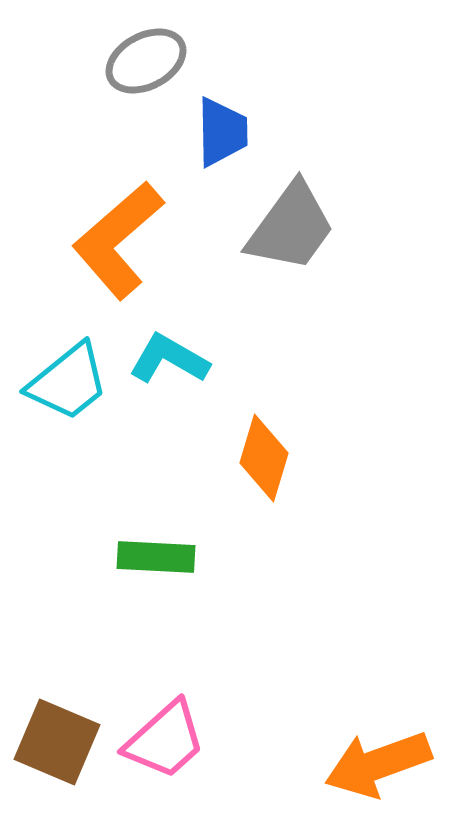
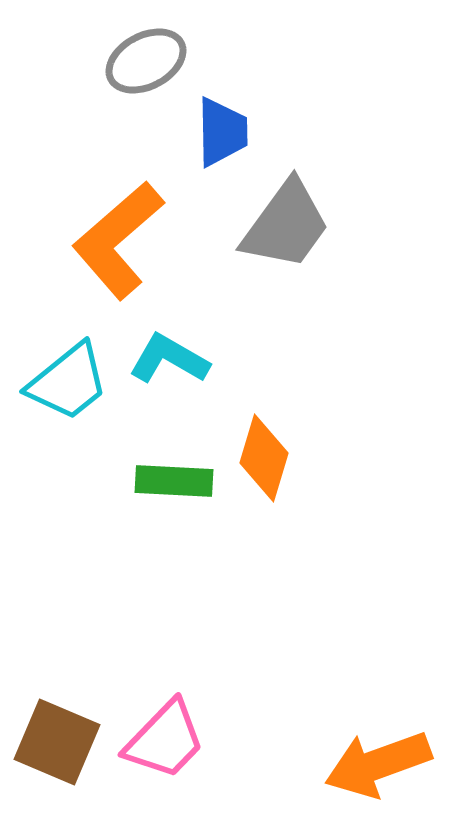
gray trapezoid: moved 5 px left, 2 px up
green rectangle: moved 18 px right, 76 px up
pink trapezoid: rotated 4 degrees counterclockwise
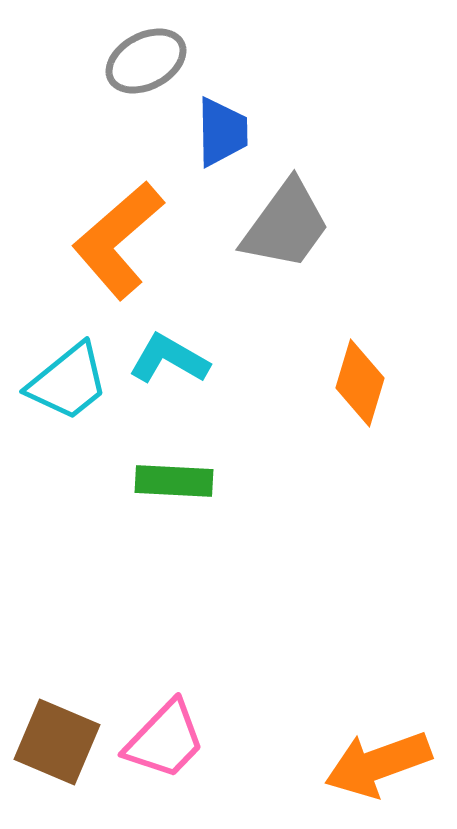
orange diamond: moved 96 px right, 75 px up
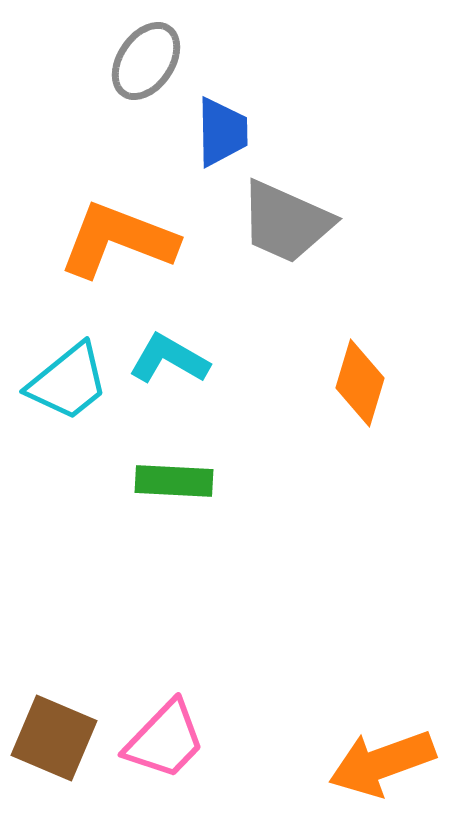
gray ellipse: rotated 28 degrees counterclockwise
gray trapezoid: moved 3 px up; rotated 78 degrees clockwise
orange L-shape: rotated 62 degrees clockwise
brown square: moved 3 px left, 4 px up
orange arrow: moved 4 px right, 1 px up
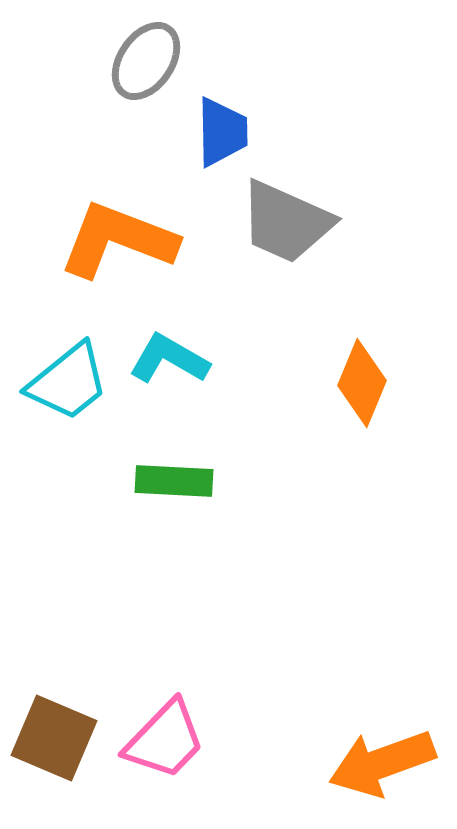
orange diamond: moved 2 px right; rotated 6 degrees clockwise
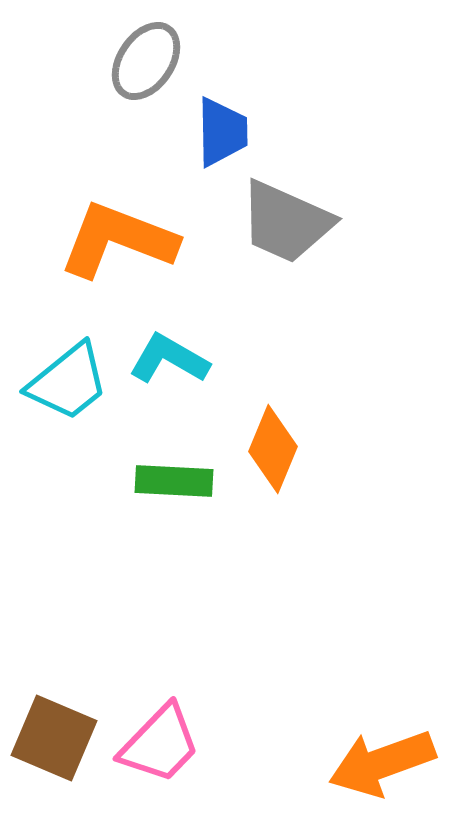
orange diamond: moved 89 px left, 66 px down
pink trapezoid: moved 5 px left, 4 px down
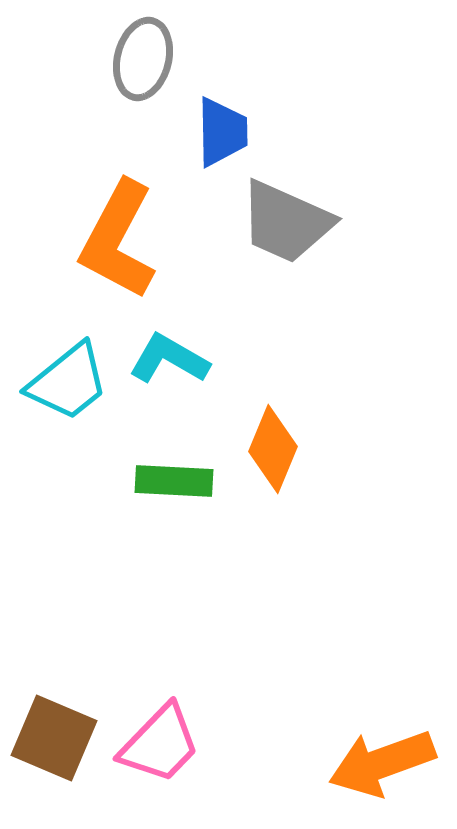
gray ellipse: moved 3 px left, 2 px up; rotated 20 degrees counterclockwise
orange L-shape: rotated 83 degrees counterclockwise
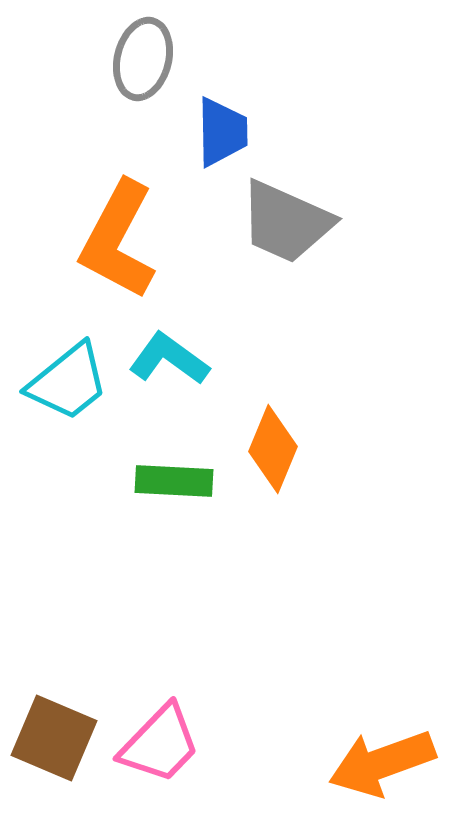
cyan L-shape: rotated 6 degrees clockwise
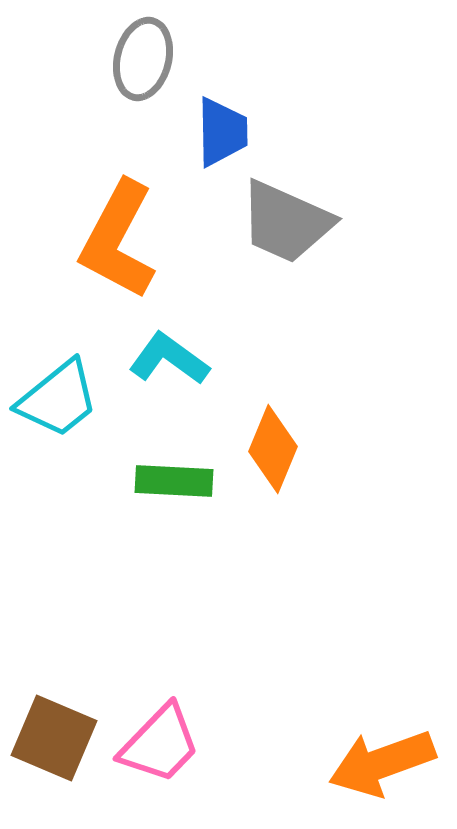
cyan trapezoid: moved 10 px left, 17 px down
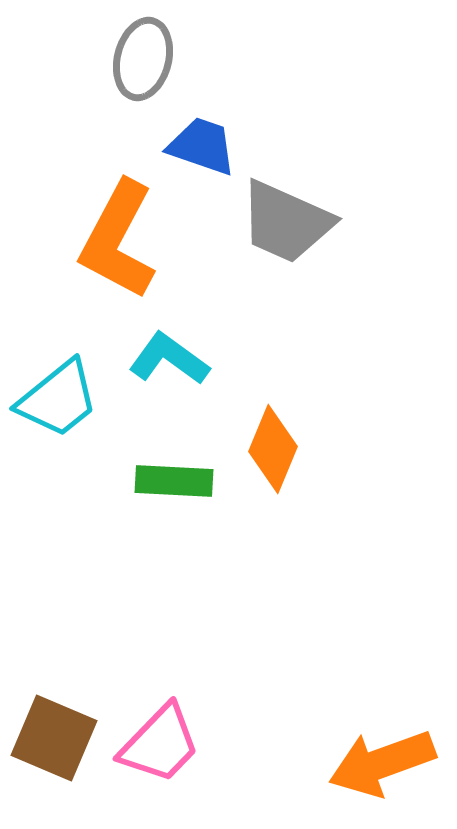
blue trapezoid: moved 20 px left, 14 px down; rotated 70 degrees counterclockwise
